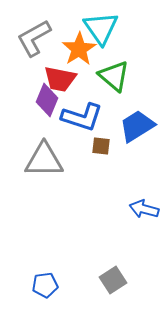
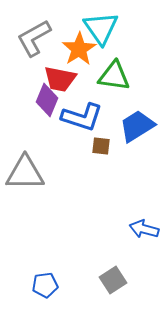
green triangle: rotated 32 degrees counterclockwise
gray triangle: moved 19 px left, 13 px down
blue arrow: moved 20 px down
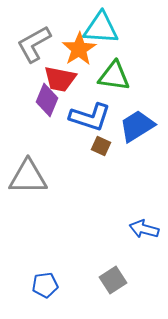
cyan triangle: rotated 51 degrees counterclockwise
gray L-shape: moved 6 px down
blue L-shape: moved 8 px right
brown square: rotated 18 degrees clockwise
gray triangle: moved 3 px right, 4 px down
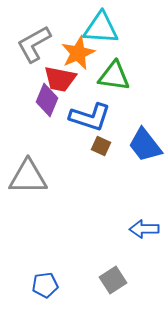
orange star: moved 1 px left, 4 px down; rotated 8 degrees clockwise
blue trapezoid: moved 8 px right, 19 px down; rotated 96 degrees counterclockwise
blue arrow: rotated 16 degrees counterclockwise
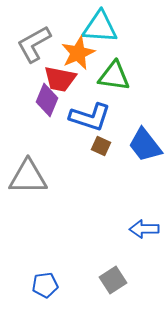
cyan triangle: moved 1 px left, 1 px up
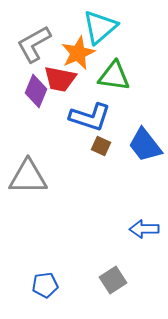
cyan triangle: rotated 45 degrees counterclockwise
purple diamond: moved 11 px left, 9 px up
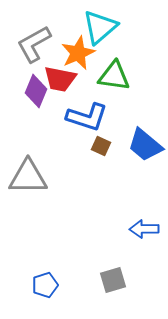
blue L-shape: moved 3 px left
blue trapezoid: rotated 12 degrees counterclockwise
gray square: rotated 16 degrees clockwise
blue pentagon: rotated 10 degrees counterclockwise
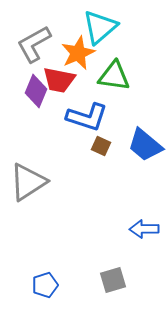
red trapezoid: moved 1 px left, 1 px down
gray triangle: moved 5 px down; rotated 33 degrees counterclockwise
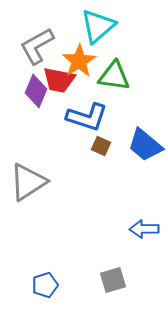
cyan triangle: moved 2 px left, 1 px up
gray L-shape: moved 3 px right, 2 px down
orange star: moved 1 px right, 8 px down; rotated 8 degrees counterclockwise
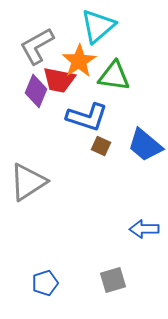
blue pentagon: moved 2 px up
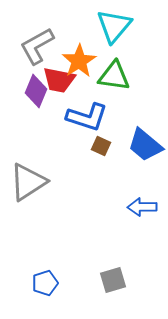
cyan triangle: moved 16 px right; rotated 9 degrees counterclockwise
blue arrow: moved 2 px left, 22 px up
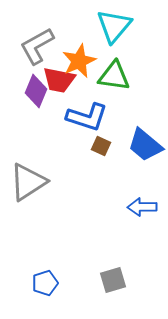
orange star: rotated 8 degrees clockwise
